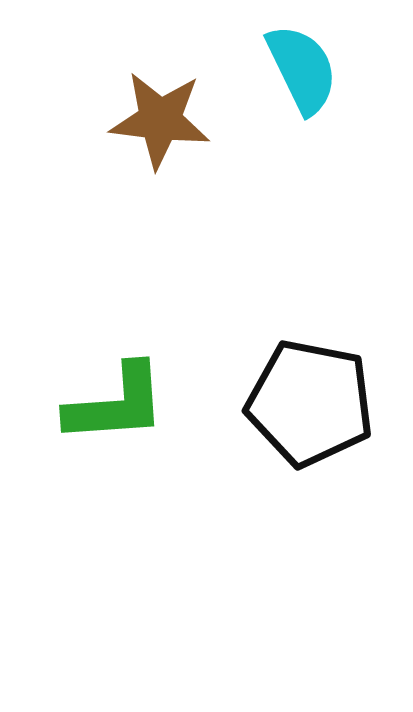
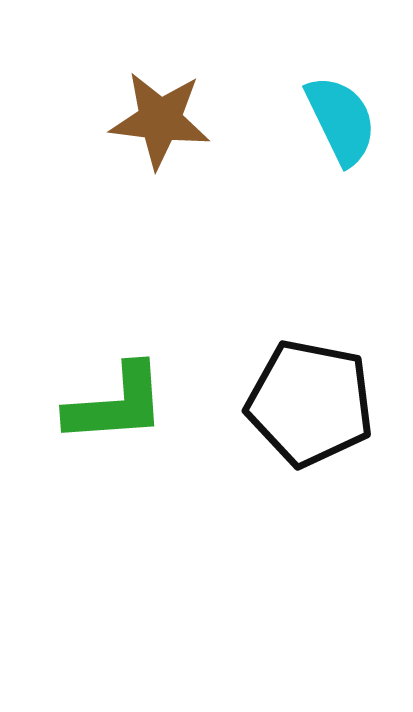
cyan semicircle: moved 39 px right, 51 px down
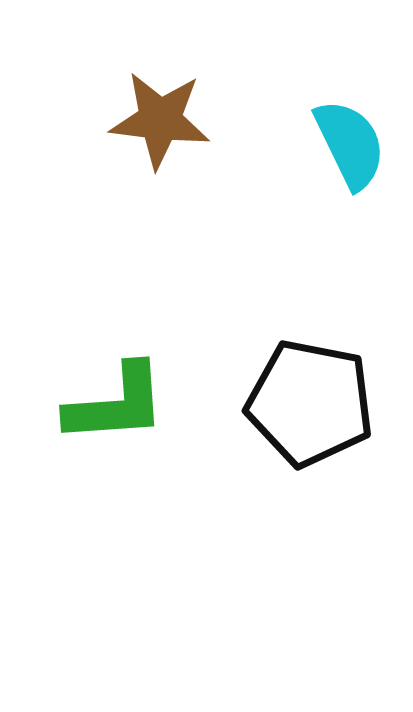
cyan semicircle: moved 9 px right, 24 px down
